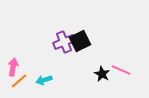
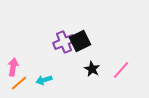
pink line: rotated 72 degrees counterclockwise
black star: moved 10 px left, 5 px up
orange line: moved 2 px down
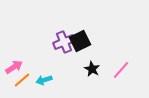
pink arrow: moved 1 px right; rotated 48 degrees clockwise
orange line: moved 3 px right, 3 px up
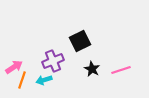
purple cross: moved 11 px left, 19 px down
pink line: rotated 30 degrees clockwise
orange line: rotated 30 degrees counterclockwise
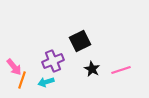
pink arrow: rotated 84 degrees clockwise
cyan arrow: moved 2 px right, 2 px down
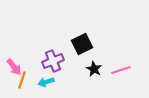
black square: moved 2 px right, 3 px down
black star: moved 2 px right
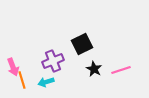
pink arrow: moved 1 px left; rotated 18 degrees clockwise
orange line: rotated 36 degrees counterclockwise
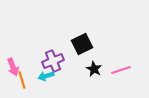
cyan arrow: moved 6 px up
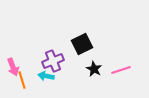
cyan arrow: rotated 28 degrees clockwise
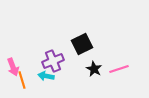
pink line: moved 2 px left, 1 px up
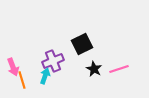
cyan arrow: moved 1 px left; rotated 98 degrees clockwise
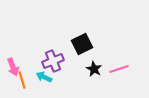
cyan arrow: moved 1 px left, 1 px down; rotated 84 degrees counterclockwise
